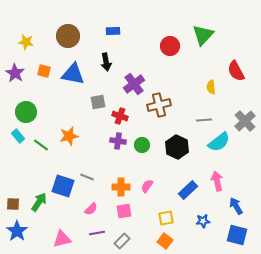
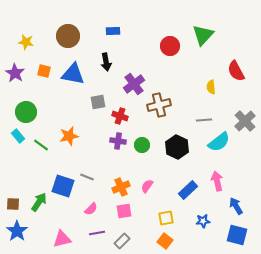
orange cross at (121, 187): rotated 24 degrees counterclockwise
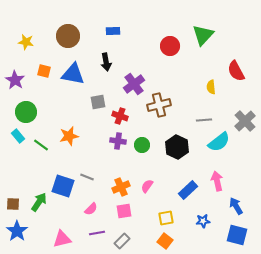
purple star at (15, 73): moved 7 px down
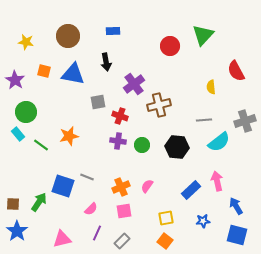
gray cross at (245, 121): rotated 25 degrees clockwise
cyan rectangle at (18, 136): moved 2 px up
black hexagon at (177, 147): rotated 20 degrees counterclockwise
blue rectangle at (188, 190): moved 3 px right
purple line at (97, 233): rotated 56 degrees counterclockwise
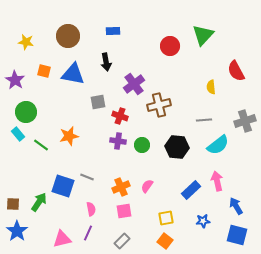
cyan semicircle at (219, 142): moved 1 px left, 3 px down
pink semicircle at (91, 209): rotated 56 degrees counterclockwise
purple line at (97, 233): moved 9 px left
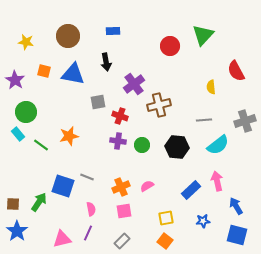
pink semicircle at (147, 186): rotated 24 degrees clockwise
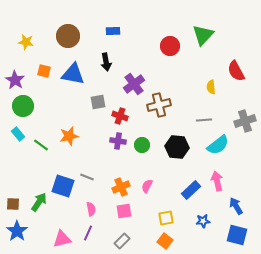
green circle at (26, 112): moved 3 px left, 6 px up
pink semicircle at (147, 186): rotated 32 degrees counterclockwise
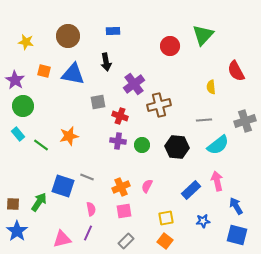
gray rectangle at (122, 241): moved 4 px right
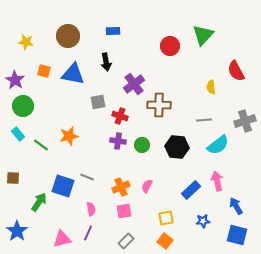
brown cross at (159, 105): rotated 15 degrees clockwise
brown square at (13, 204): moved 26 px up
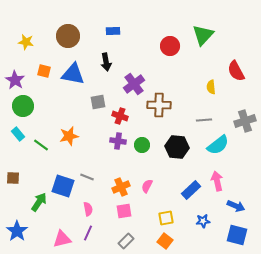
blue arrow at (236, 206): rotated 144 degrees clockwise
pink semicircle at (91, 209): moved 3 px left
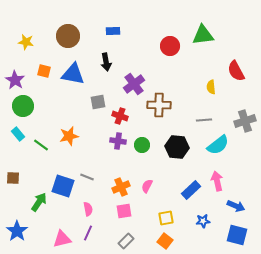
green triangle at (203, 35): rotated 40 degrees clockwise
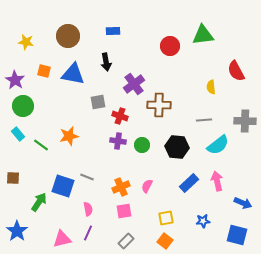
gray cross at (245, 121): rotated 20 degrees clockwise
blue rectangle at (191, 190): moved 2 px left, 7 px up
blue arrow at (236, 206): moved 7 px right, 3 px up
